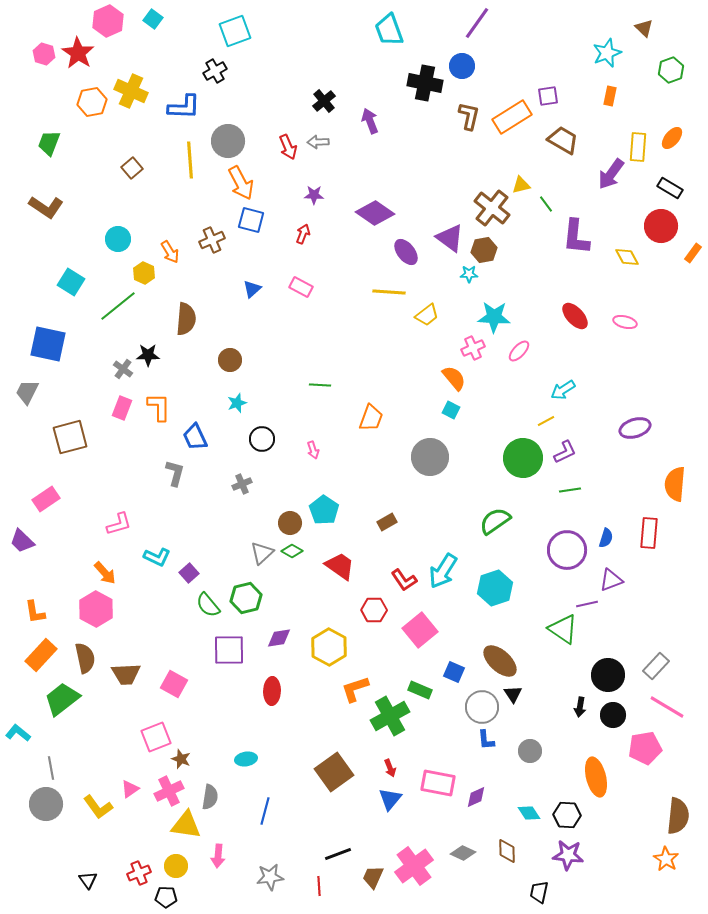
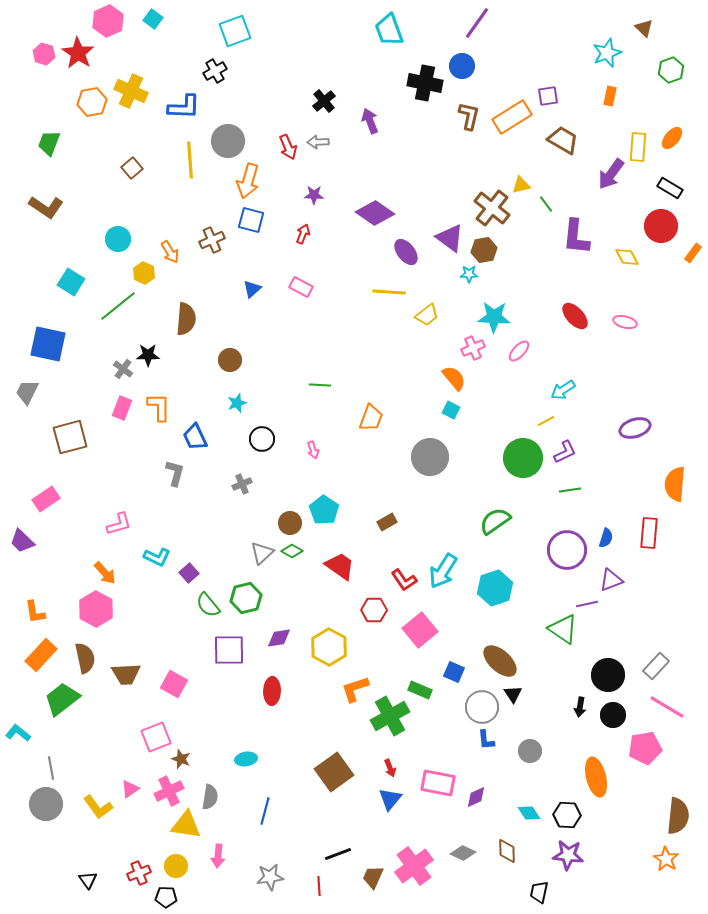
orange arrow at (241, 183): moved 7 px right, 2 px up; rotated 44 degrees clockwise
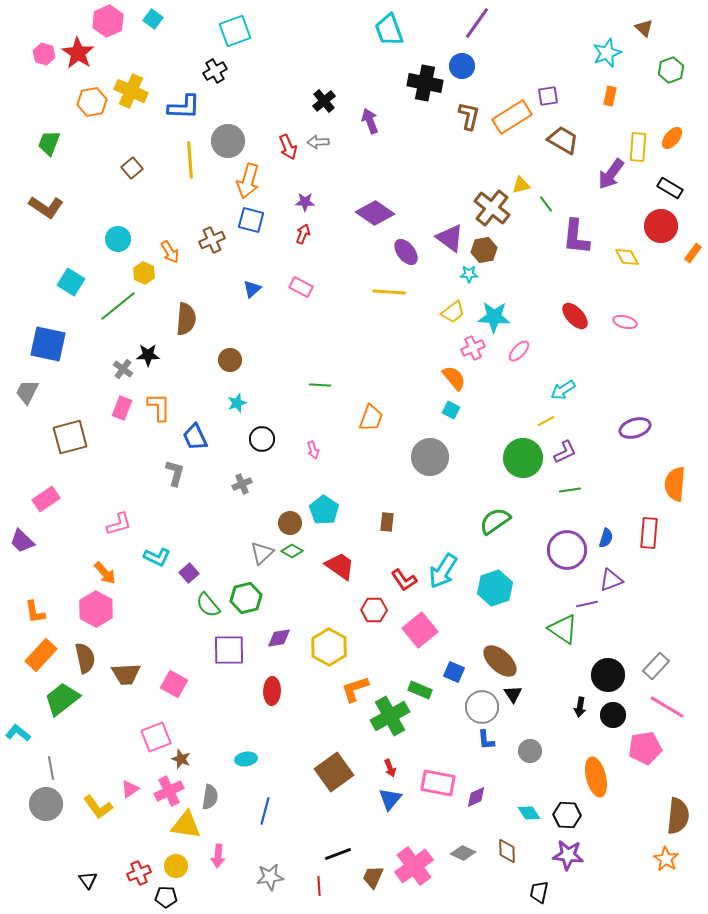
purple star at (314, 195): moved 9 px left, 7 px down
yellow trapezoid at (427, 315): moved 26 px right, 3 px up
brown rectangle at (387, 522): rotated 54 degrees counterclockwise
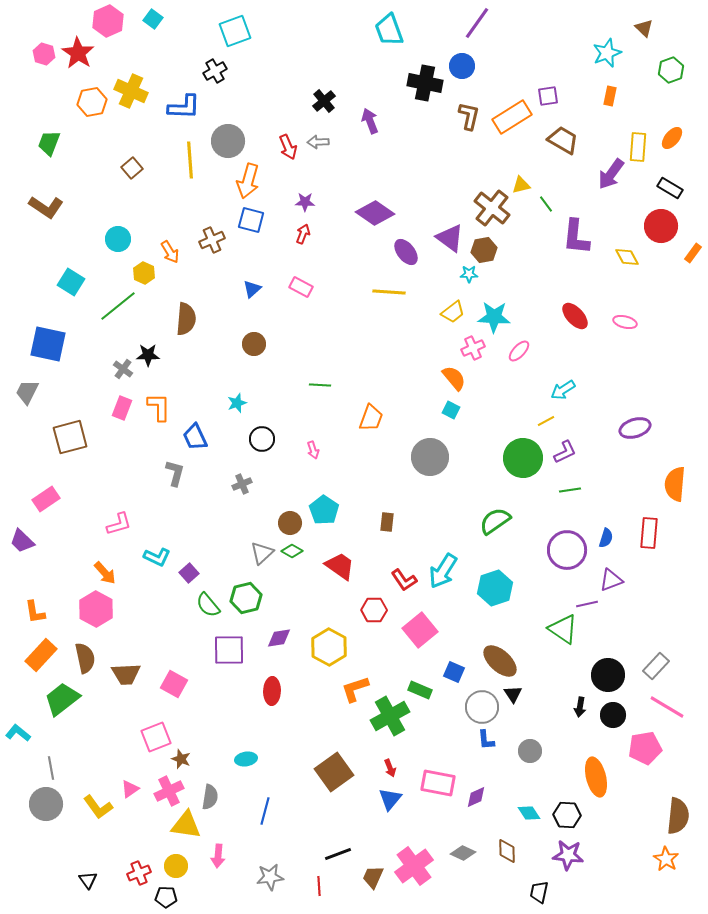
brown circle at (230, 360): moved 24 px right, 16 px up
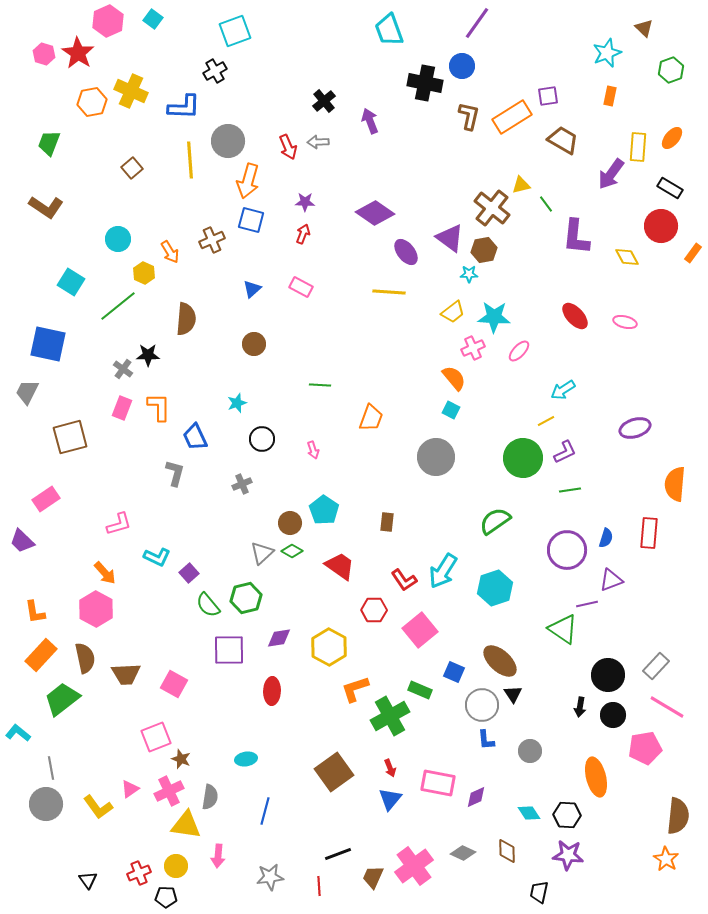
gray circle at (430, 457): moved 6 px right
gray circle at (482, 707): moved 2 px up
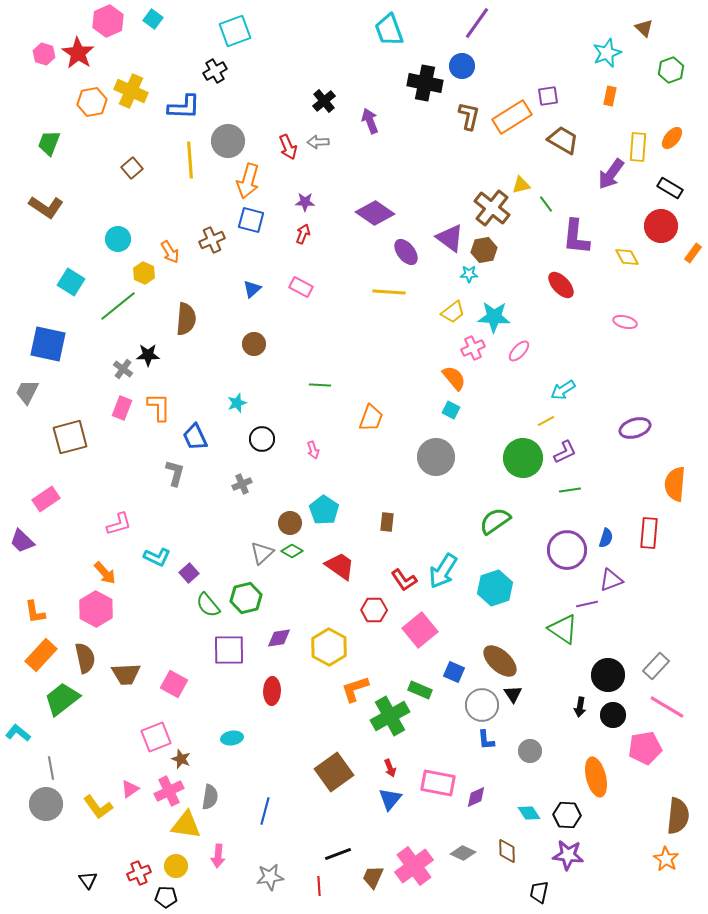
red ellipse at (575, 316): moved 14 px left, 31 px up
cyan ellipse at (246, 759): moved 14 px left, 21 px up
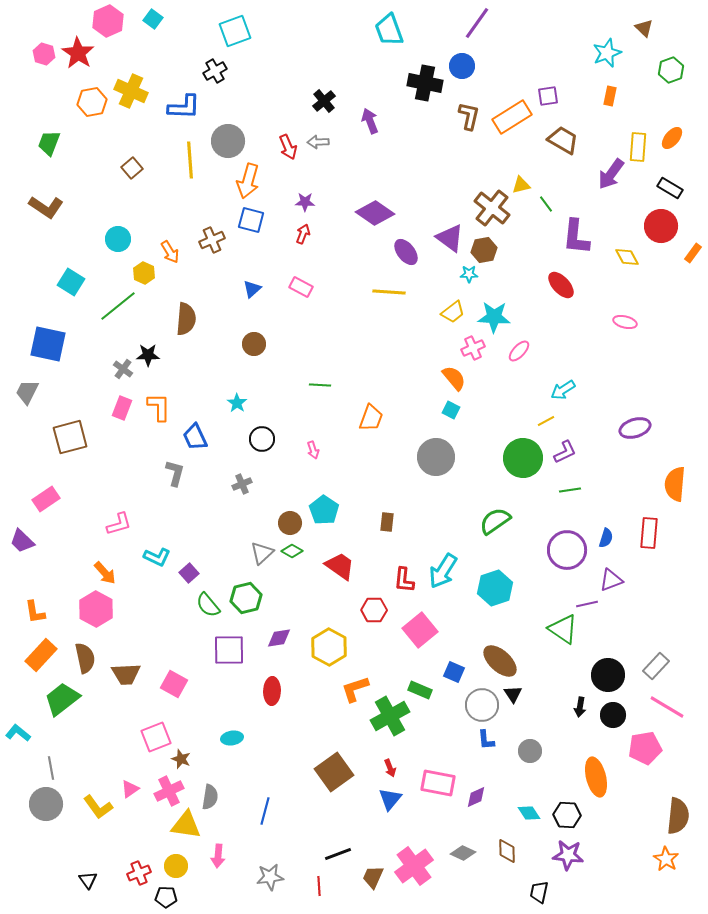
cyan star at (237, 403): rotated 18 degrees counterclockwise
red L-shape at (404, 580): rotated 40 degrees clockwise
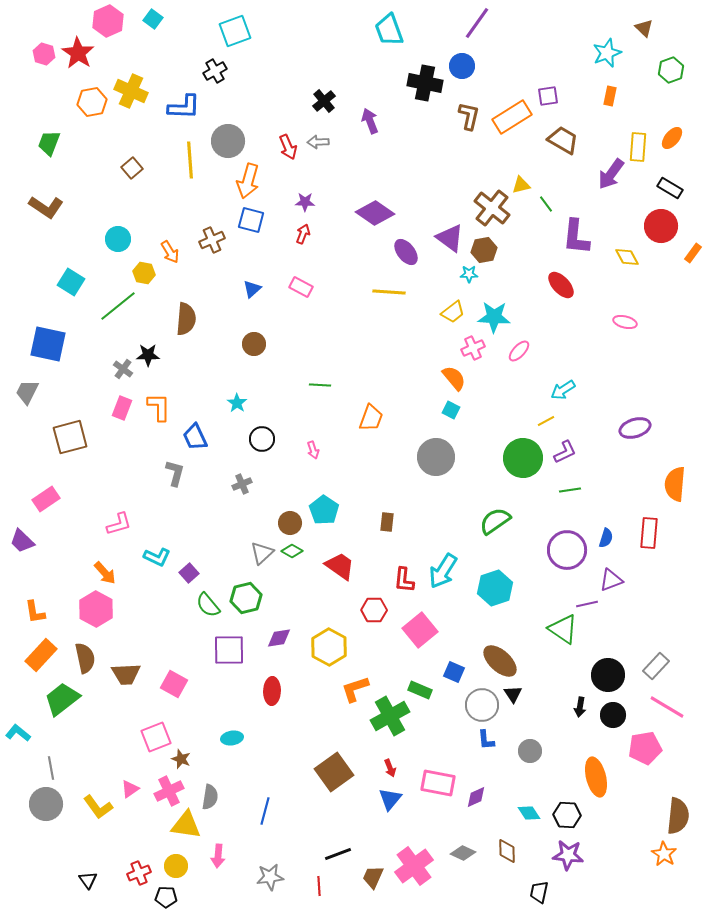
yellow hexagon at (144, 273): rotated 15 degrees counterclockwise
orange star at (666, 859): moved 2 px left, 5 px up
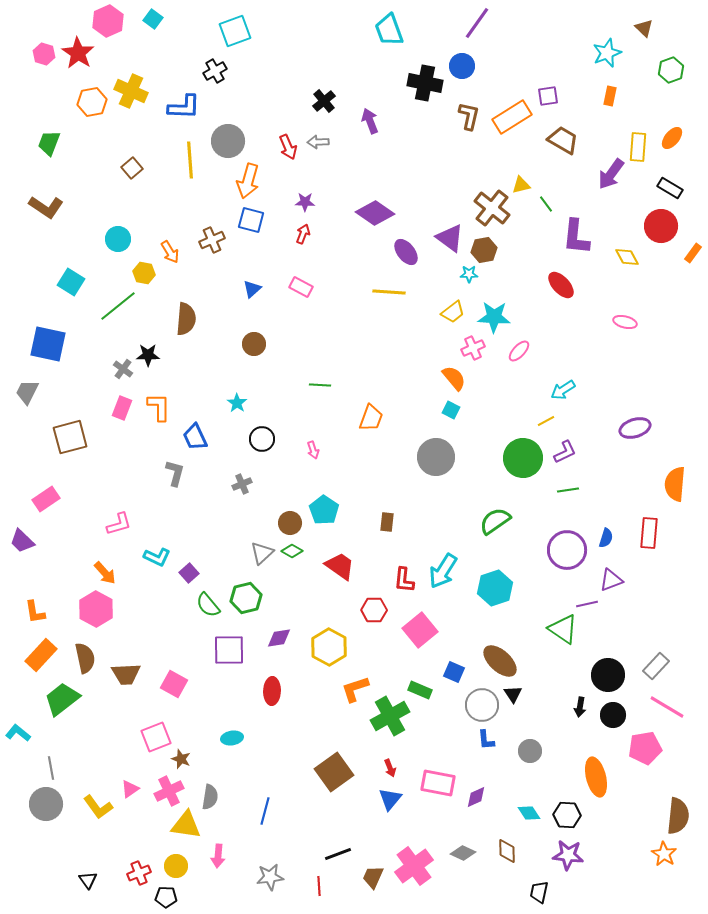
green line at (570, 490): moved 2 px left
